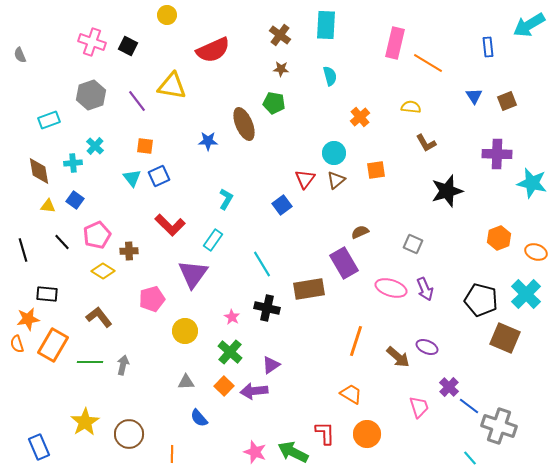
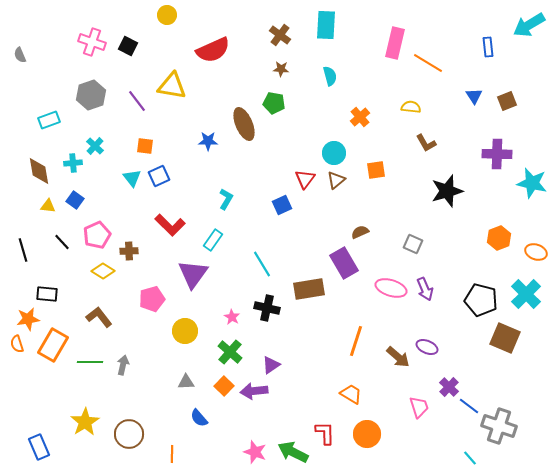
blue square at (282, 205): rotated 12 degrees clockwise
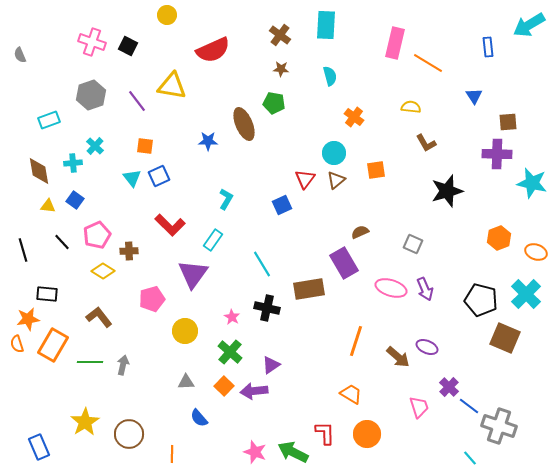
brown square at (507, 101): moved 1 px right, 21 px down; rotated 18 degrees clockwise
orange cross at (360, 117): moved 6 px left; rotated 12 degrees counterclockwise
